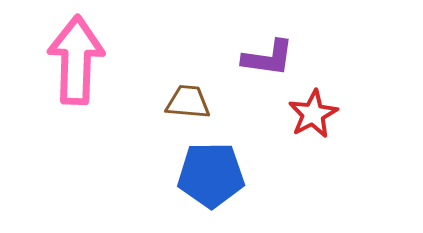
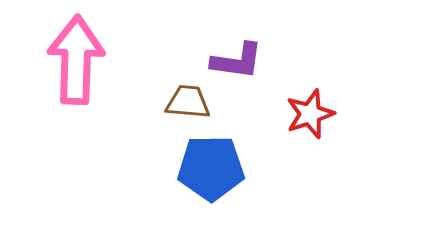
purple L-shape: moved 31 px left, 3 px down
red star: moved 3 px left; rotated 9 degrees clockwise
blue pentagon: moved 7 px up
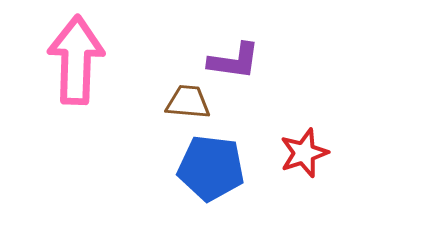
purple L-shape: moved 3 px left
red star: moved 6 px left, 39 px down
blue pentagon: rotated 8 degrees clockwise
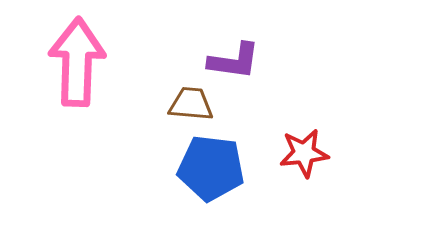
pink arrow: moved 1 px right, 2 px down
brown trapezoid: moved 3 px right, 2 px down
red star: rotated 12 degrees clockwise
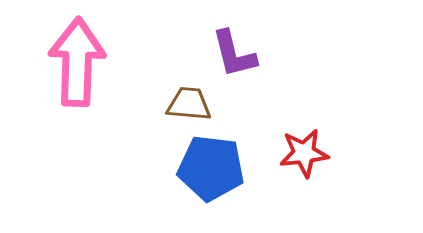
purple L-shape: moved 7 px up; rotated 68 degrees clockwise
brown trapezoid: moved 2 px left
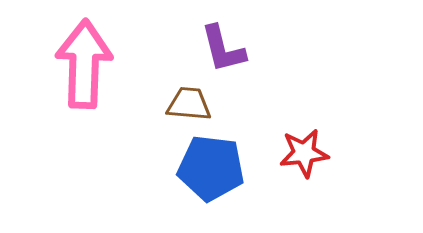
purple L-shape: moved 11 px left, 5 px up
pink arrow: moved 7 px right, 2 px down
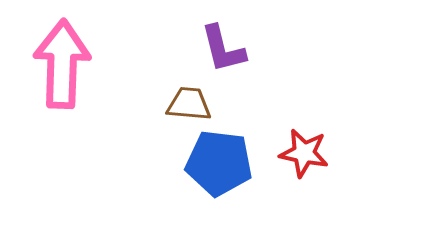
pink arrow: moved 22 px left
red star: rotated 18 degrees clockwise
blue pentagon: moved 8 px right, 5 px up
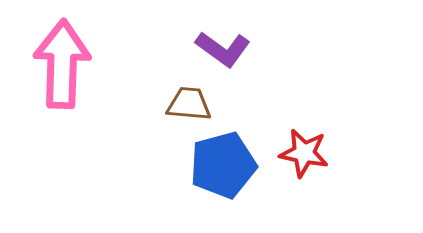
purple L-shape: rotated 40 degrees counterclockwise
blue pentagon: moved 4 px right, 2 px down; rotated 22 degrees counterclockwise
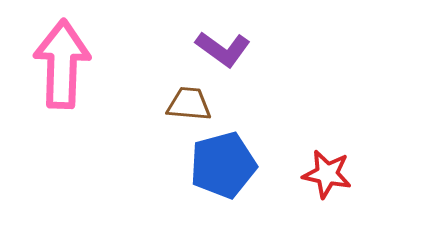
red star: moved 23 px right, 21 px down
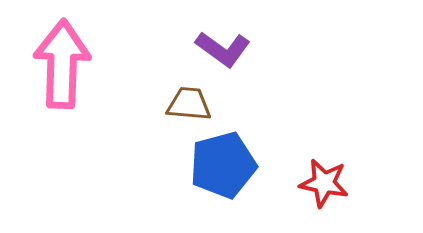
red star: moved 3 px left, 9 px down
